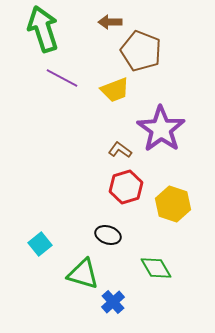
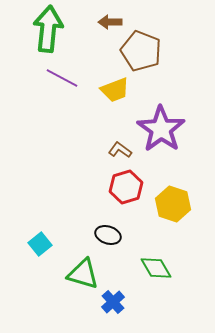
green arrow: moved 5 px right; rotated 24 degrees clockwise
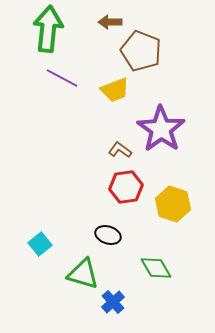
red hexagon: rotated 8 degrees clockwise
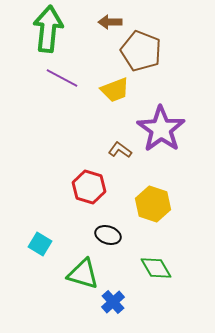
red hexagon: moved 37 px left; rotated 24 degrees clockwise
yellow hexagon: moved 20 px left
cyan square: rotated 20 degrees counterclockwise
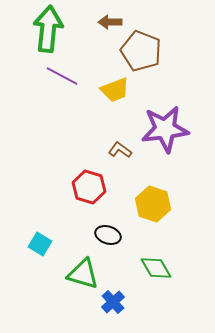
purple line: moved 2 px up
purple star: moved 4 px right; rotated 30 degrees clockwise
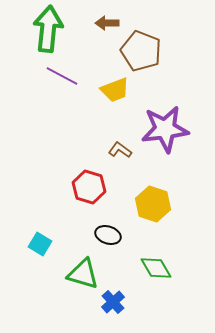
brown arrow: moved 3 px left, 1 px down
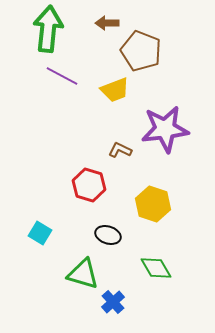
brown L-shape: rotated 10 degrees counterclockwise
red hexagon: moved 2 px up
cyan square: moved 11 px up
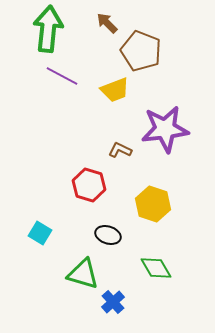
brown arrow: rotated 45 degrees clockwise
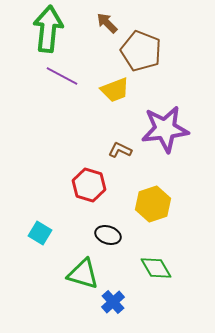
yellow hexagon: rotated 24 degrees clockwise
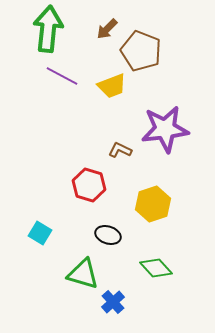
brown arrow: moved 6 px down; rotated 90 degrees counterclockwise
yellow trapezoid: moved 3 px left, 4 px up
green diamond: rotated 12 degrees counterclockwise
